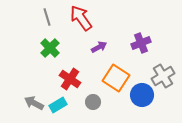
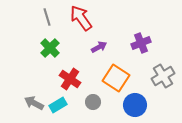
blue circle: moved 7 px left, 10 px down
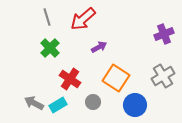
red arrow: moved 2 px right, 1 px down; rotated 96 degrees counterclockwise
purple cross: moved 23 px right, 9 px up
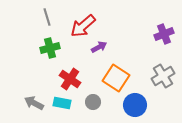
red arrow: moved 7 px down
green cross: rotated 30 degrees clockwise
cyan rectangle: moved 4 px right, 2 px up; rotated 42 degrees clockwise
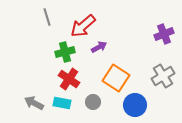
green cross: moved 15 px right, 4 px down
red cross: moved 1 px left
